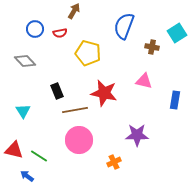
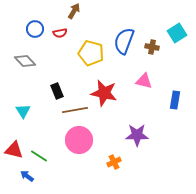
blue semicircle: moved 15 px down
yellow pentagon: moved 3 px right
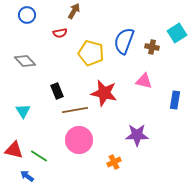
blue circle: moved 8 px left, 14 px up
